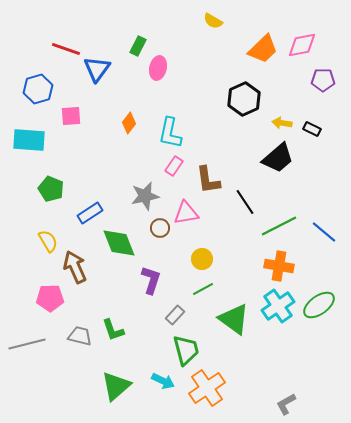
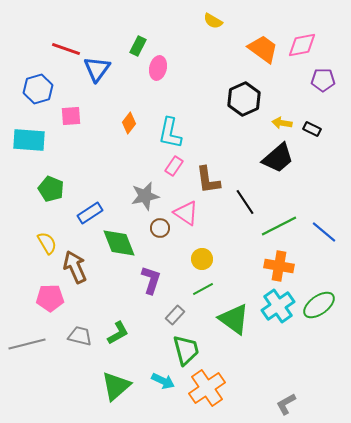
orange trapezoid at (263, 49): rotated 100 degrees counterclockwise
pink triangle at (186, 213): rotated 44 degrees clockwise
yellow semicircle at (48, 241): moved 1 px left, 2 px down
green L-shape at (113, 330): moved 5 px right, 3 px down; rotated 100 degrees counterclockwise
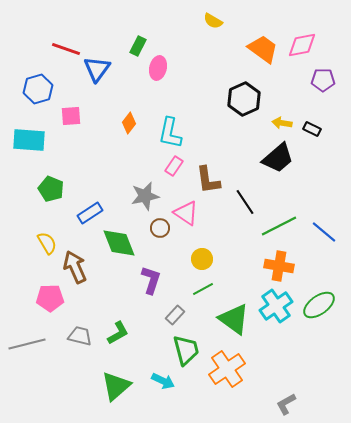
cyan cross at (278, 306): moved 2 px left
orange cross at (207, 388): moved 20 px right, 19 px up
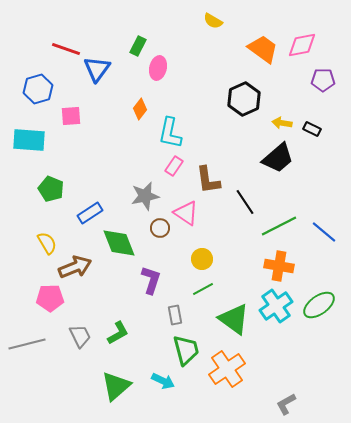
orange diamond at (129, 123): moved 11 px right, 14 px up
brown arrow at (75, 267): rotated 92 degrees clockwise
gray rectangle at (175, 315): rotated 54 degrees counterclockwise
gray trapezoid at (80, 336): rotated 50 degrees clockwise
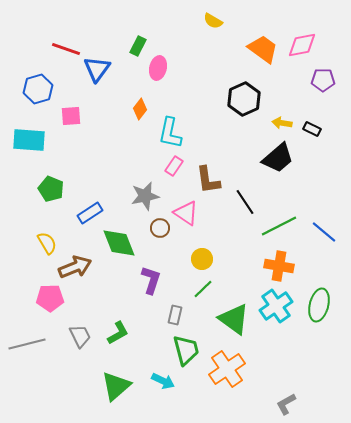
green line at (203, 289): rotated 15 degrees counterclockwise
green ellipse at (319, 305): rotated 40 degrees counterclockwise
gray rectangle at (175, 315): rotated 24 degrees clockwise
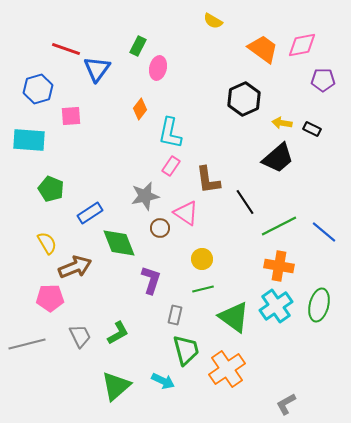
pink rectangle at (174, 166): moved 3 px left
green line at (203, 289): rotated 30 degrees clockwise
green triangle at (234, 319): moved 2 px up
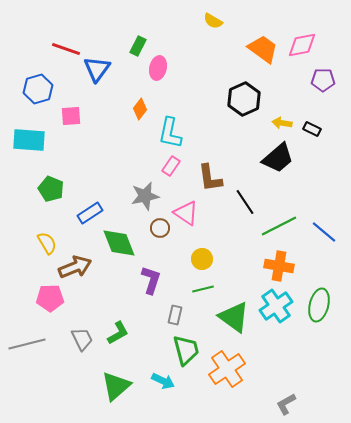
brown L-shape at (208, 180): moved 2 px right, 2 px up
gray trapezoid at (80, 336): moved 2 px right, 3 px down
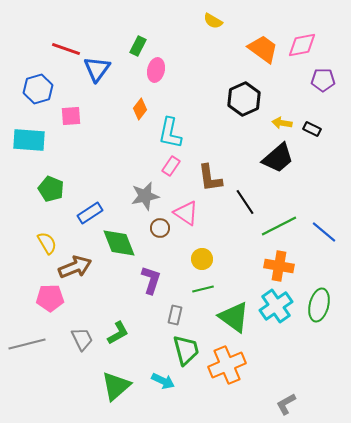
pink ellipse at (158, 68): moved 2 px left, 2 px down
orange cross at (227, 369): moved 4 px up; rotated 12 degrees clockwise
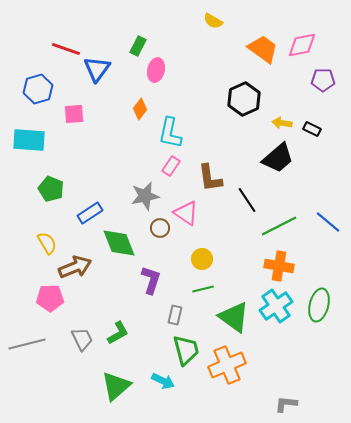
pink square at (71, 116): moved 3 px right, 2 px up
black line at (245, 202): moved 2 px right, 2 px up
blue line at (324, 232): moved 4 px right, 10 px up
gray L-shape at (286, 404): rotated 35 degrees clockwise
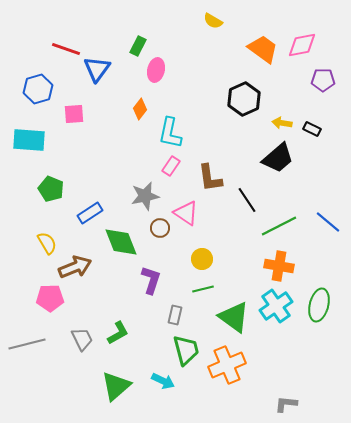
green diamond at (119, 243): moved 2 px right, 1 px up
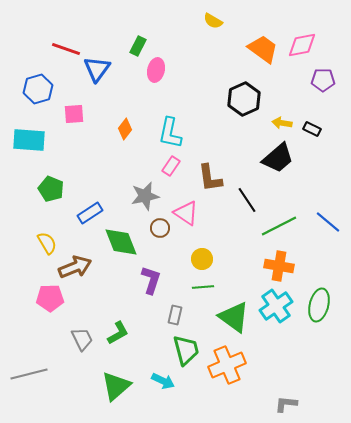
orange diamond at (140, 109): moved 15 px left, 20 px down
green line at (203, 289): moved 2 px up; rotated 10 degrees clockwise
gray line at (27, 344): moved 2 px right, 30 px down
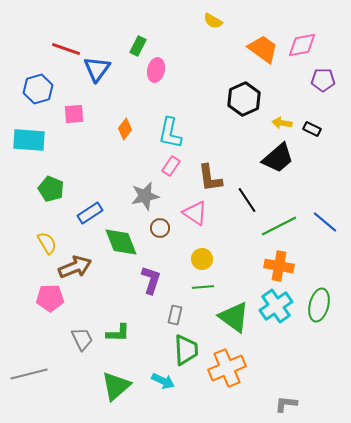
pink triangle at (186, 213): moved 9 px right
blue line at (328, 222): moved 3 px left
green L-shape at (118, 333): rotated 30 degrees clockwise
green trapezoid at (186, 350): rotated 12 degrees clockwise
orange cross at (227, 365): moved 3 px down
